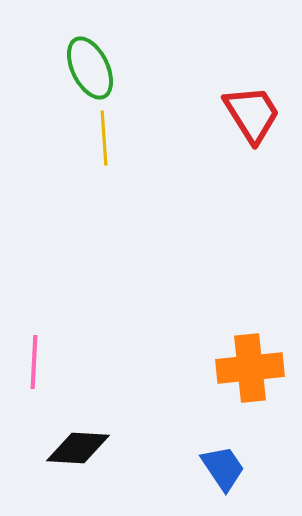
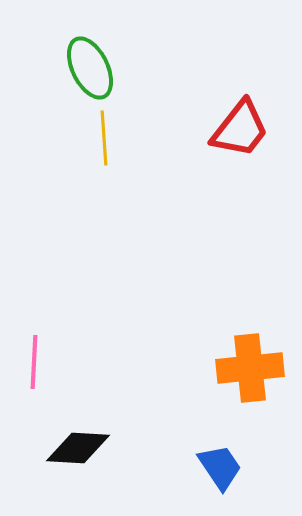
red trapezoid: moved 12 px left, 15 px down; rotated 70 degrees clockwise
blue trapezoid: moved 3 px left, 1 px up
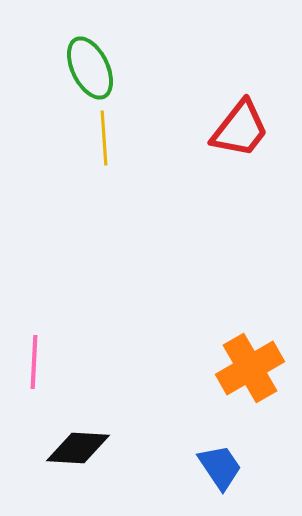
orange cross: rotated 24 degrees counterclockwise
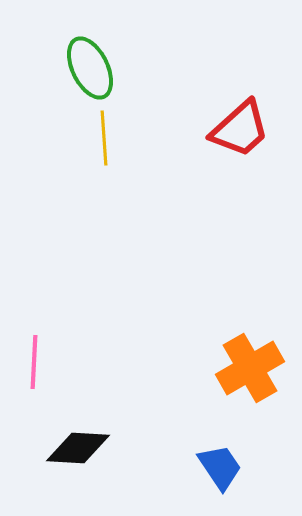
red trapezoid: rotated 10 degrees clockwise
